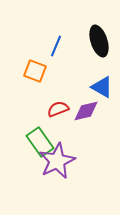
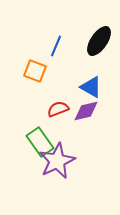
black ellipse: rotated 52 degrees clockwise
blue triangle: moved 11 px left
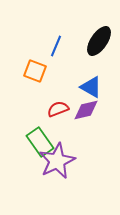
purple diamond: moved 1 px up
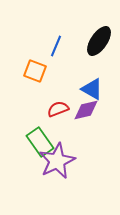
blue triangle: moved 1 px right, 2 px down
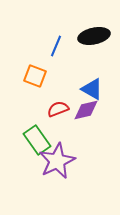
black ellipse: moved 5 px left, 5 px up; rotated 44 degrees clockwise
orange square: moved 5 px down
green rectangle: moved 3 px left, 2 px up
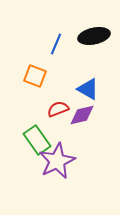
blue line: moved 2 px up
blue triangle: moved 4 px left
purple diamond: moved 4 px left, 5 px down
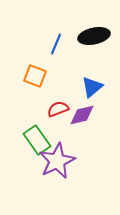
blue triangle: moved 4 px right, 2 px up; rotated 50 degrees clockwise
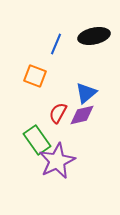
blue triangle: moved 6 px left, 6 px down
red semicircle: moved 4 px down; rotated 40 degrees counterclockwise
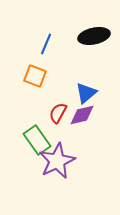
blue line: moved 10 px left
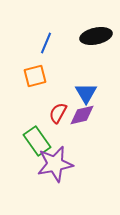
black ellipse: moved 2 px right
blue line: moved 1 px up
orange square: rotated 35 degrees counterclockwise
blue triangle: rotated 20 degrees counterclockwise
green rectangle: moved 1 px down
purple star: moved 2 px left, 3 px down; rotated 15 degrees clockwise
